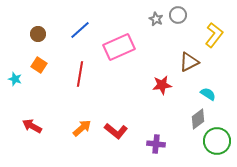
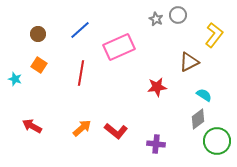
red line: moved 1 px right, 1 px up
red star: moved 5 px left, 2 px down
cyan semicircle: moved 4 px left, 1 px down
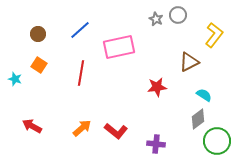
pink rectangle: rotated 12 degrees clockwise
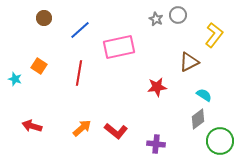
brown circle: moved 6 px right, 16 px up
orange square: moved 1 px down
red line: moved 2 px left
red arrow: rotated 12 degrees counterclockwise
green circle: moved 3 px right
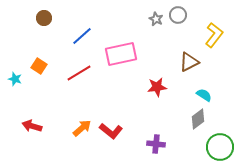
blue line: moved 2 px right, 6 px down
pink rectangle: moved 2 px right, 7 px down
red line: rotated 50 degrees clockwise
red L-shape: moved 5 px left
green circle: moved 6 px down
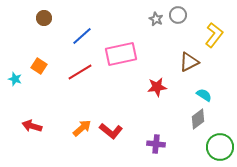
red line: moved 1 px right, 1 px up
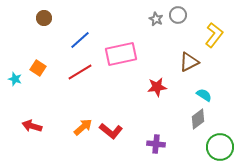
blue line: moved 2 px left, 4 px down
orange square: moved 1 px left, 2 px down
orange arrow: moved 1 px right, 1 px up
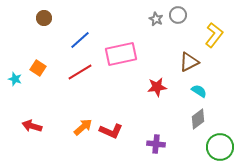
cyan semicircle: moved 5 px left, 4 px up
red L-shape: rotated 15 degrees counterclockwise
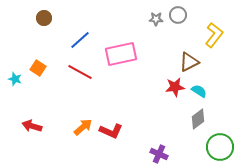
gray star: rotated 24 degrees counterclockwise
red line: rotated 60 degrees clockwise
red star: moved 18 px right
purple cross: moved 3 px right, 10 px down; rotated 18 degrees clockwise
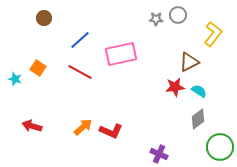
yellow L-shape: moved 1 px left, 1 px up
